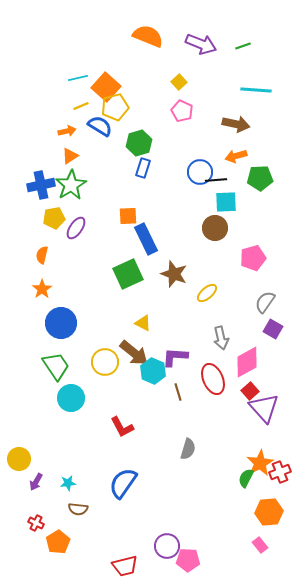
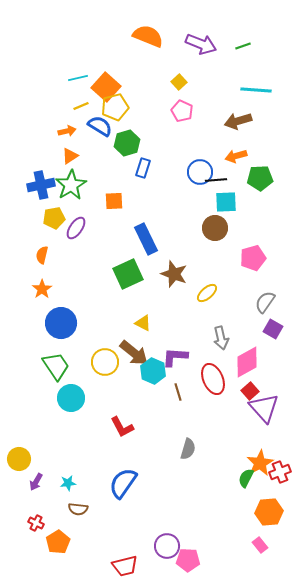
brown arrow at (236, 124): moved 2 px right, 3 px up; rotated 152 degrees clockwise
green hexagon at (139, 143): moved 12 px left
orange square at (128, 216): moved 14 px left, 15 px up
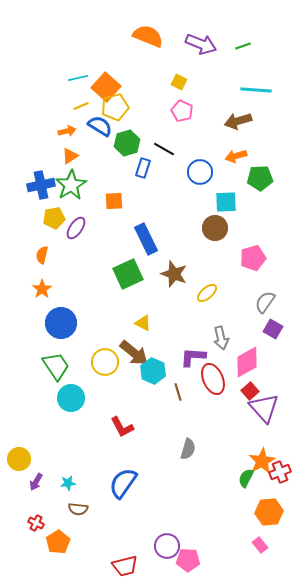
yellow square at (179, 82): rotated 21 degrees counterclockwise
black line at (216, 180): moved 52 px left, 31 px up; rotated 35 degrees clockwise
purple L-shape at (175, 357): moved 18 px right
orange star at (260, 463): moved 2 px right, 2 px up
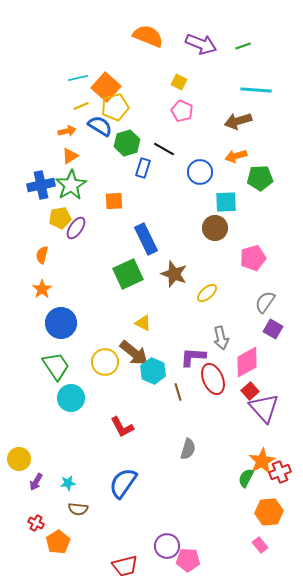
yellow pentagon at (54, 218): moved 6 px right
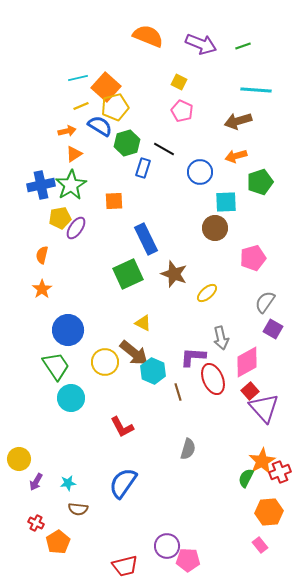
orange triangle at (70, 156): moved 4 px right, 2 px up
green pentagon at (260, 178): moved 4 px down; rotated 15 degrees counterclockwise
blue circle at (61, 323): moved 7 px right, 7 px down
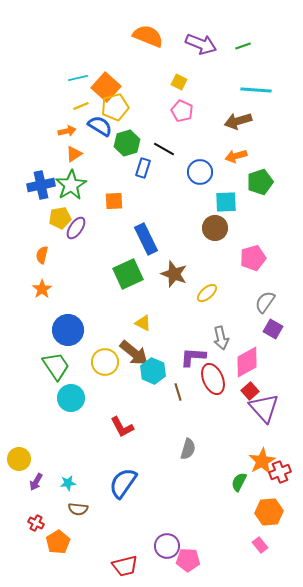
green semicircle at (246, 478): moved 7 px left, 4 px down
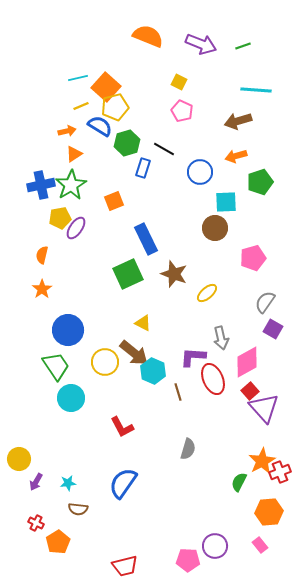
orange square at (114, 201): rotated 18 degrees counterclockwise
purple circle at (167, 546): moved 48 px right
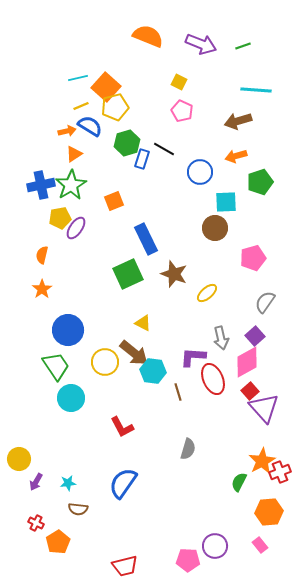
blue semicircle at (100, 126): moved 10 px left
blue rectangle at (143, 168): moved 1 px left, 9 px up
purple square at (273, 329): moved 18 px left, 7 px down; rotated 18 degrees clockwise
cyan hexagon at (153, 371): rotated 15 degrees counterclockwise
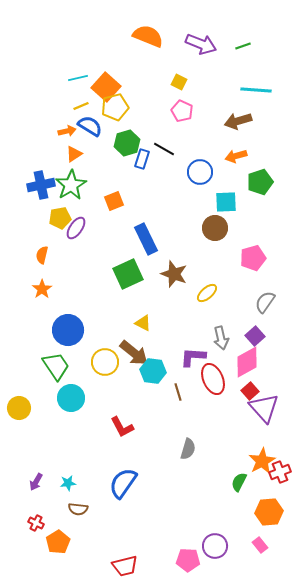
yellow circle at (19, 459): moved 51 px up
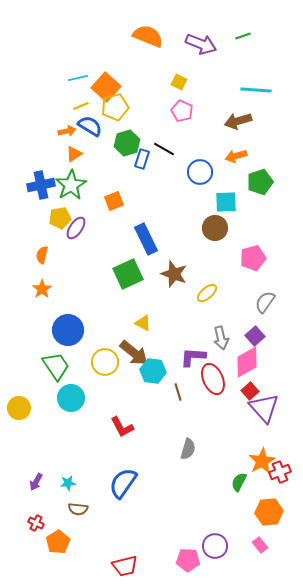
green line at (243, 46): moved 10 px up
